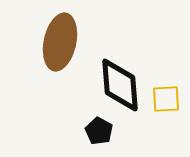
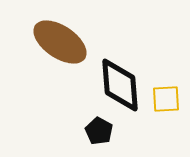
brown ellipse: rotated 68 degrees counterclockwise
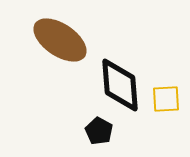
brown ellipse: moved 2 px up
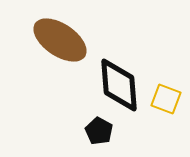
black diamond: moved 1 px left
yellow square: rotated 24 degrees clockwise
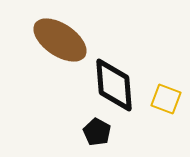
black diamond: moved 5 px left
black pentagon: moved 2 px left, 1 px down
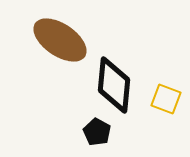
black diamond: rotated 10 degrees clockwise
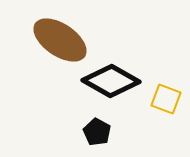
black diamond: moved 3 px left, 4 px up; rotated 66 degrees counterclockwise
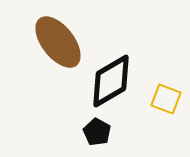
brown ellipse: moved 2 px left, 2 px down; rotated 18 degrees clockwise
black diamond: rotated 60 degrees counterclockwise
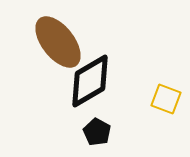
black diamond: moved 21 px left
